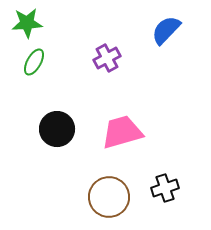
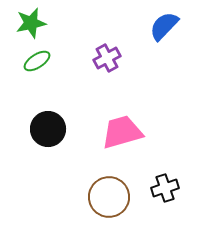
green star: moved 4 px right; rotated 8 degrees counterclockwise
blue semicircle: moved 2 px left, 4 px up
green ellipse: moved 3 px right, 1 px up; rotated 28 degrees clockwise
black circle: moved 9 px left
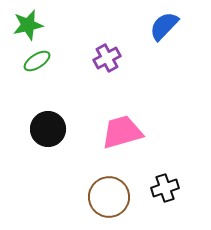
green star: moved 3 px left, 2 px down
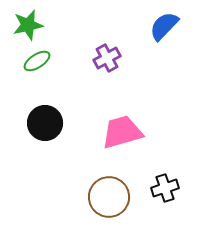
black circle: moved 3 px left, 6 px up
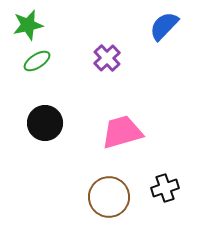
purple cross: rotated 16 degrees counterclockwise
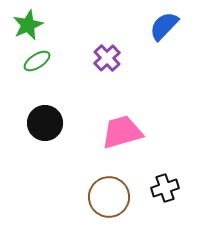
green star: rotated 12 degrees counterclockwise
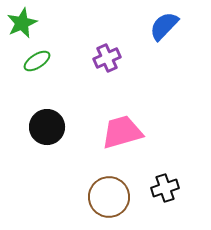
green star: moved 6 px left, 2 px up
purple cross: rotated 20 degrees clockwise
black circle: moved 2 px right, 4 px down
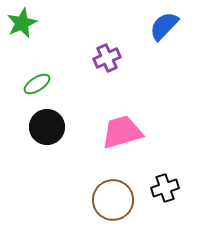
green ellipse: moved 23 px down
brown circle: moved 4 px right, 3 px down
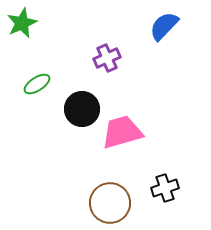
black circle: moved 35 px right, 18 px up
brown circle: moved 3 px left, 3 px down
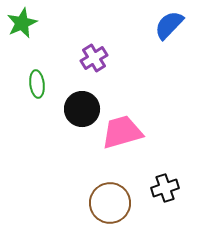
blue semicircle: moved 5 px right, 1 px up
purple cross: moved 13 px left; rotated 8 degrees counterclockwise
green ellipse: rotated 64 degrees counterclockwise
